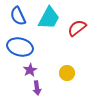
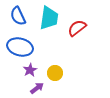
cyan trapezoid: rotated 20 degrees counterclockwise
yellow circle: moved 12 px left
purple arrow: rotated 120 degrees counterclockwise
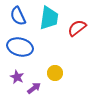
purple star: moved 13 px left, 7 px down; rotated 16 degrees counterclockwise
purple arrow: moved 3 px left
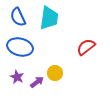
blue semicircle: moved 1 px down
red semicircle: moved 9 px right, 19 px down
purple arrow: moved 3 px right, 6 px up
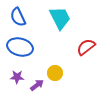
cyan trapezoid: moved 11 px right; rotated 35 degrees counterclockwise
purple star: rotated 24 degrees counterclockwise
purple arrow: moved 3 px down
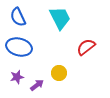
blue ellipse: moved 1 px left
yellow circle: moved 4 px right
purple star: rotated 16 degrees counterclockwise
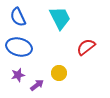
purple star: moved 1 px right, 2 px up
